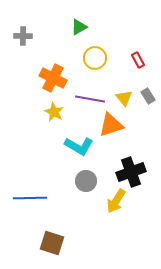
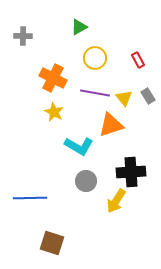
purple line: moved 5 px right, 6 px up
black cross: rotated 16 degrees clockwise
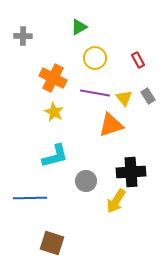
cyan L-shape: moved 24 px left, 10 px down; rotated 44 degrees counterclockwise
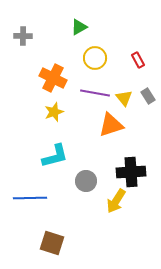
yellow star: rotated 24 degrees clockwise
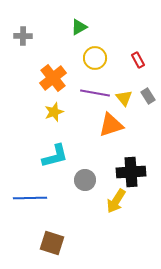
orange cross: rotated 24 degrees clockwise
gray circle: moved 1 px left, 1 px up
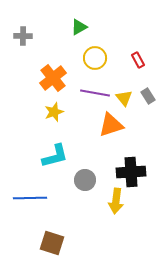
yellow arrow: rotated 25 degrees counterclockwise
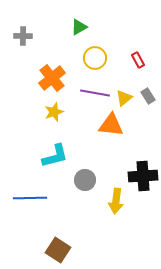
orange cross: moved 1 px left
yellow triangle: rotated 30 degrees clockwise
orange triangle: rotated 24 degrees clockwise
black cross: moved 12 px right, 4 px down
brown square: moved 6 px right, 7 px down; rotated 15 degrees clockwise
